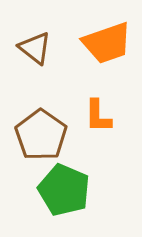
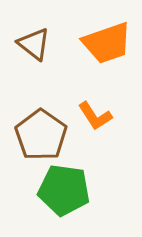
brown triangle: moved 1 px left, 4 px up
orange L-shape: moved 3 px left; rotated 33 degrees counterclockwise
green pentagon: rotated 15 degrees counterclockwise
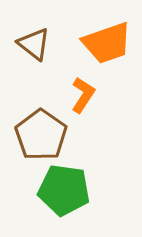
orange L-shape: moved 12 px left, 21 px up; rotated 114 degrees counterclockwise
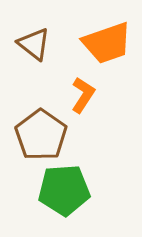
green pentagon: rotated 12 degrees counterclockwise
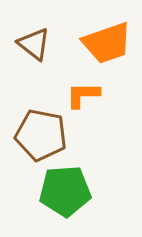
orange L-shape: rotated 123 degrees counterclockwise
brown pentagon: rotated 24 degrees counterclockwise
green pentagon: moved 1 px right, 1 px down
